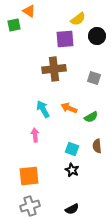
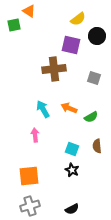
purple square: moved 6 px right, 6 px down; rotated 18 degrees clockwise
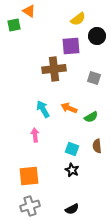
purple square: moved 1 px down; rotated 18 degrees counterclockwise
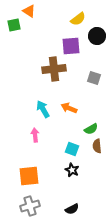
green semicircle: moved 12 px down
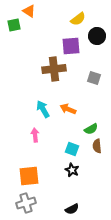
orange arrow: moved 1 px left, 1 px down
gray cross: moved 4 px left, 3 px up
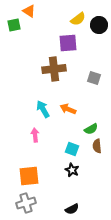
black circle: moved 2 px right, 11 px up
purple square: moved 3 px left, 3 px up
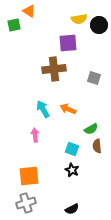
yellow semicircle: moved 1 px right; rotated 28 degrees clockwise
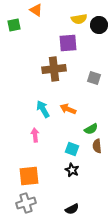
orange triangle: moved 7 px right, 1 px up
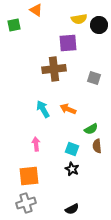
pink arrow: moved 1 px right, 9 px down
black star: moved 1 px up
